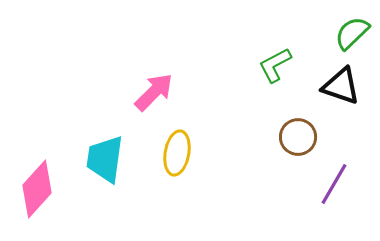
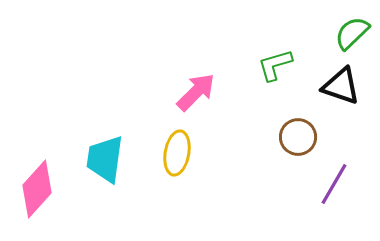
green L-shape: rotated 12 degrees clockwise
pink arrow: moved 42 px right
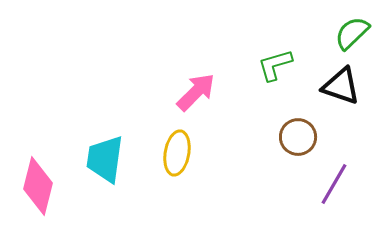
pink diamond: moved 1 px right, 3 px up; rotated 28 degrees counterclockwise
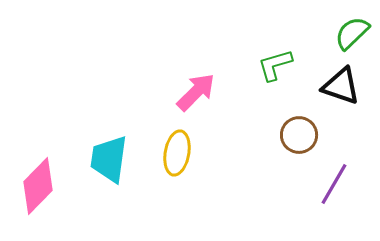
brown circle: moved 1 px right, 2 px up
cyan trapezoid: moved 4 px right
pink diamond: rotated 30 degrees clockwise
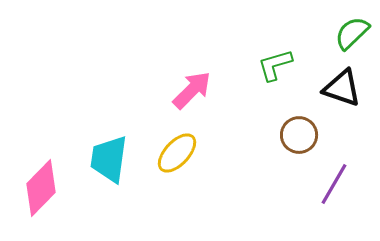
black triangle: moved 1 px right, 2 px down
pink arrow: moved 4 px left, 2 px up
yellow ellipse: rotated 33 degrees clockwise
pink diamond: moved 3 px right, 2 px down
